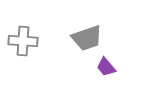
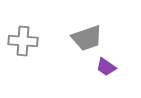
purple trapezoid: rotated 15 degrees counterclockwise
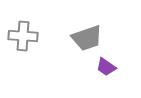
gray cross: moved 5 px up
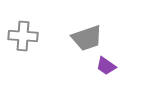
purple trapezoid: moved 1 px up
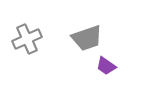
gray cross: moved 4 px right, 3 px down; rotated 28 degrees counterclockwise
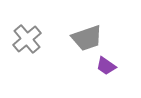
gray cross: rotated 16 degrees counterclockwise
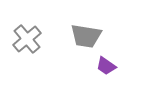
gray trapezoid: moved 1 px left, 2 px up; rotated 28 degrees clockwise
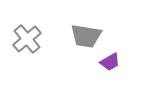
purple trapezoid: moved 4 px right, 4 px up; rotated 65 degrees counterclockwise
